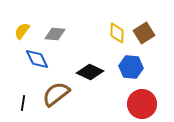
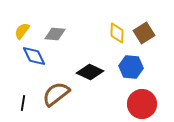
blue diamond: moved 3 px left, 3 px up
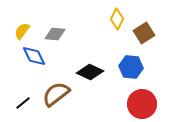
yellow diamond: moved 14 px up; rotated 25 degrees clockwise
black line: rotated 42 degrees clockwise
